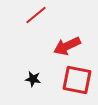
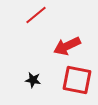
black star: moved 1 px down
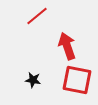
red line: moved 1 px right, 1 px down
red arrow: rotated 96 degrees clockwise
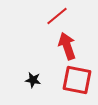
red line: moved 20 px right
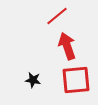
red square: moved 1 px left; rotated 16 degrees counterclockwise
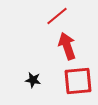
red square: moved 2 px right, 1 px down
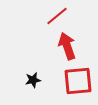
black star: rotated 21 degrees counterclockwise
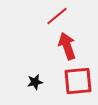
black star: moved 2 px right, 2 px down
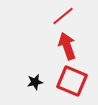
red line: moved 6 px right
red square: moved 6 px left; rotated 28 degrees clockwise
